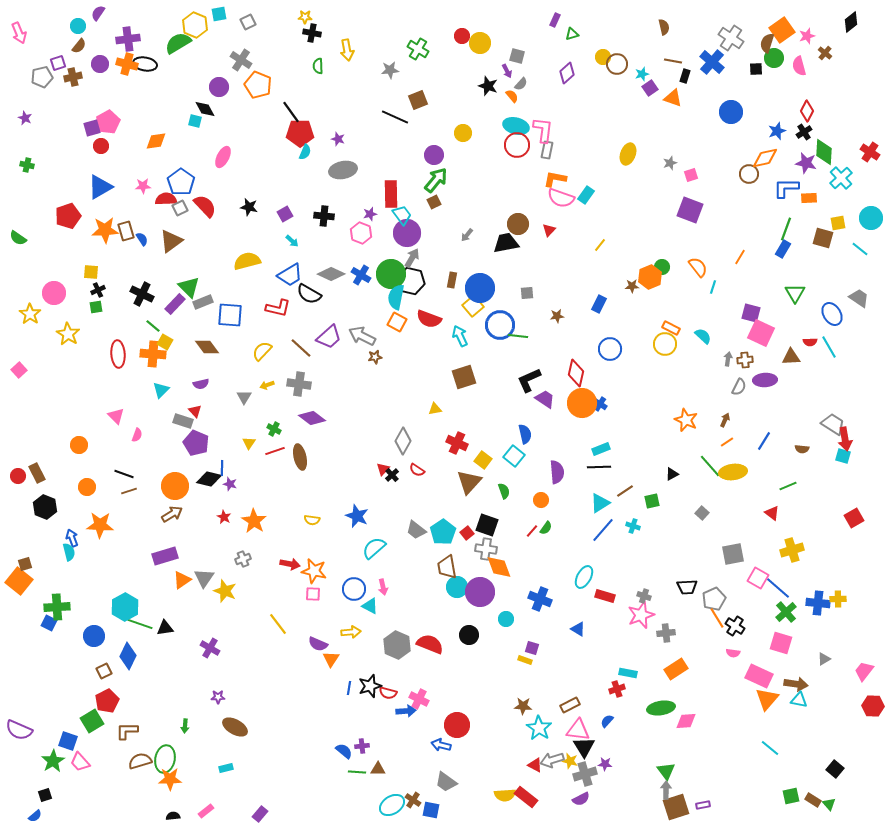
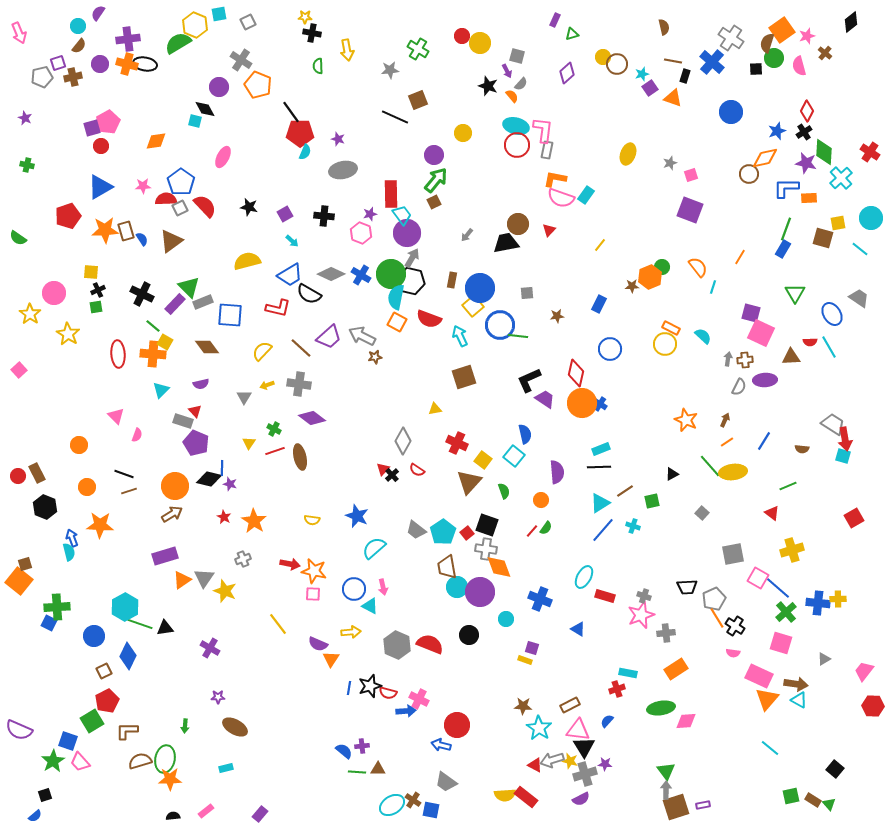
cyan triangle at (799, 700): rotated 18 degrees clockwise
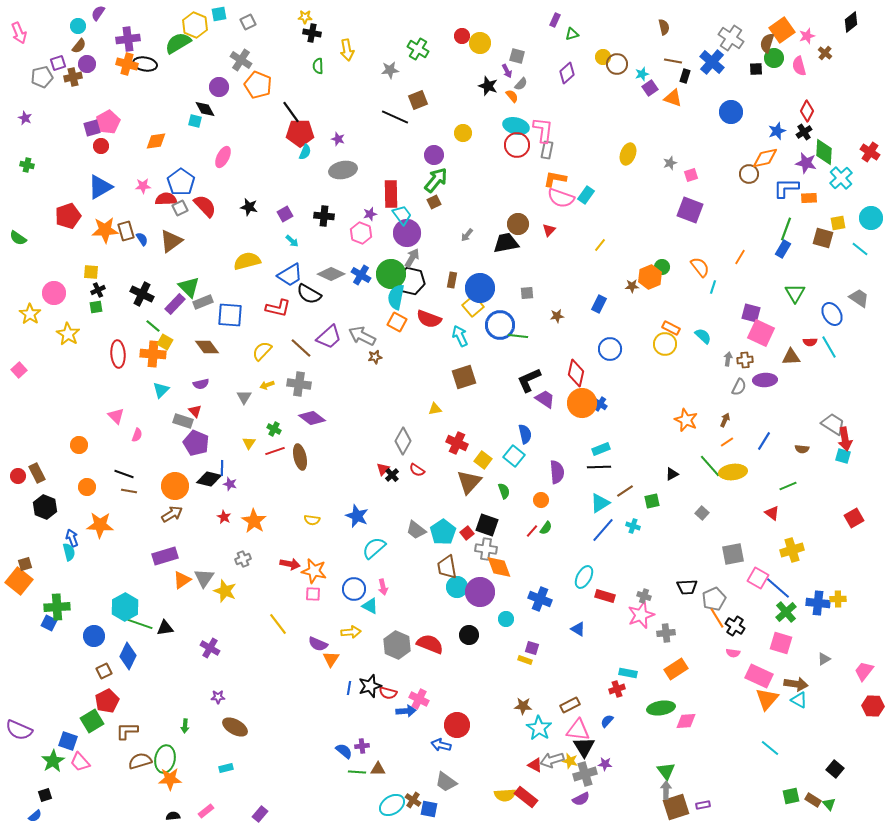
purple circle at (100, 64): moved 13 px left
orange semicircle at (698, 267): moved 2 px right
brown line at (129, 491): rotated 28 degrees clockwise
blue square at (431, 810): moved 2 px left, 1 px up
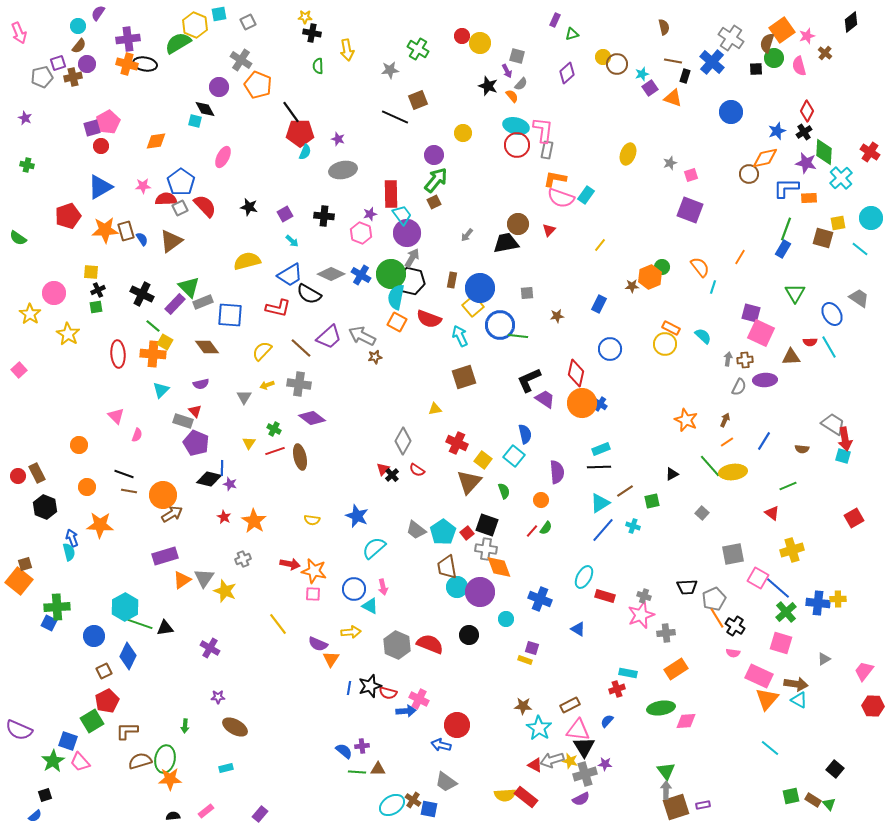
orange circle at (175, 486): moved 12 px left, 9 px down
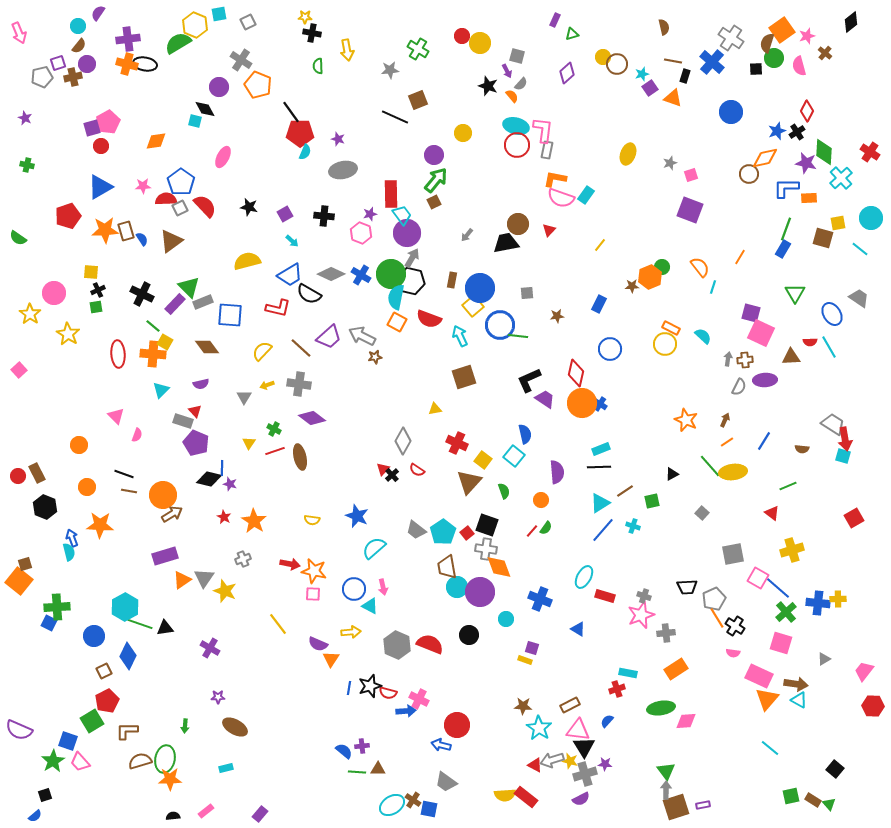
black cross at (804, 132): moved 7 px left
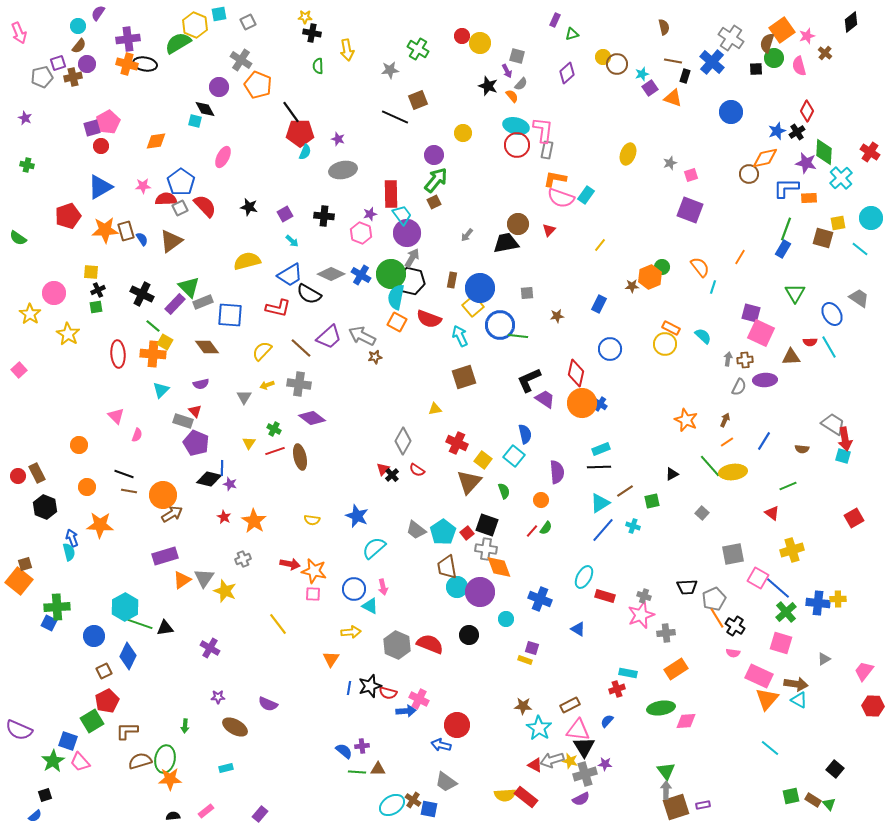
purple semicircle at (318, 644): moved 50 px left, 60 px down
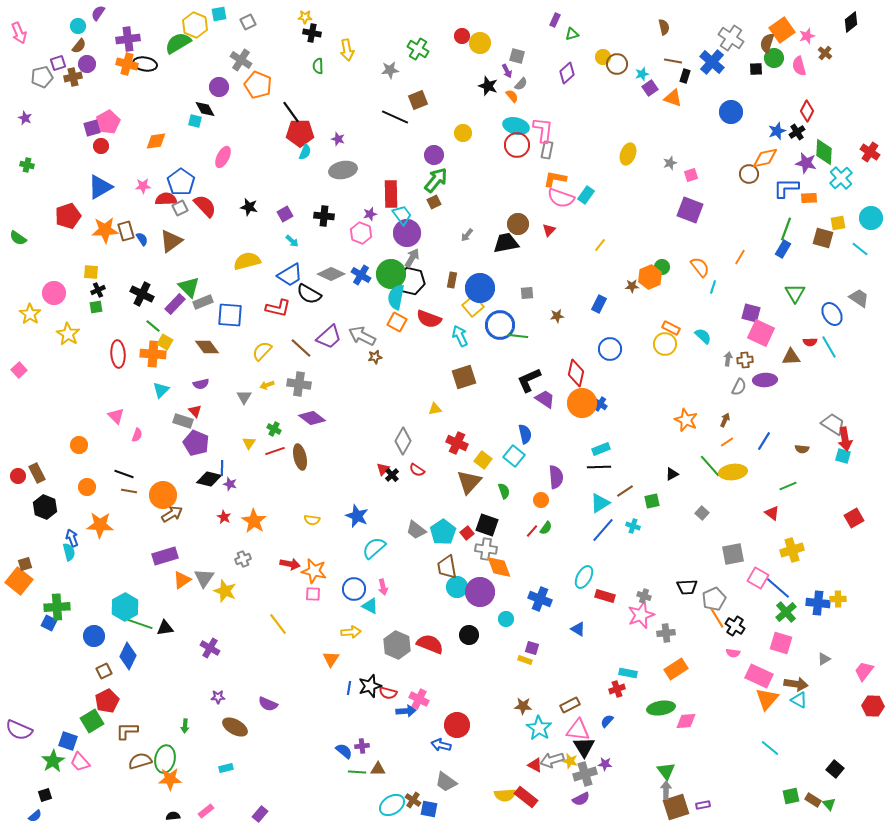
purple semicircle at (557, 472): moved 1 px left, 5 px down
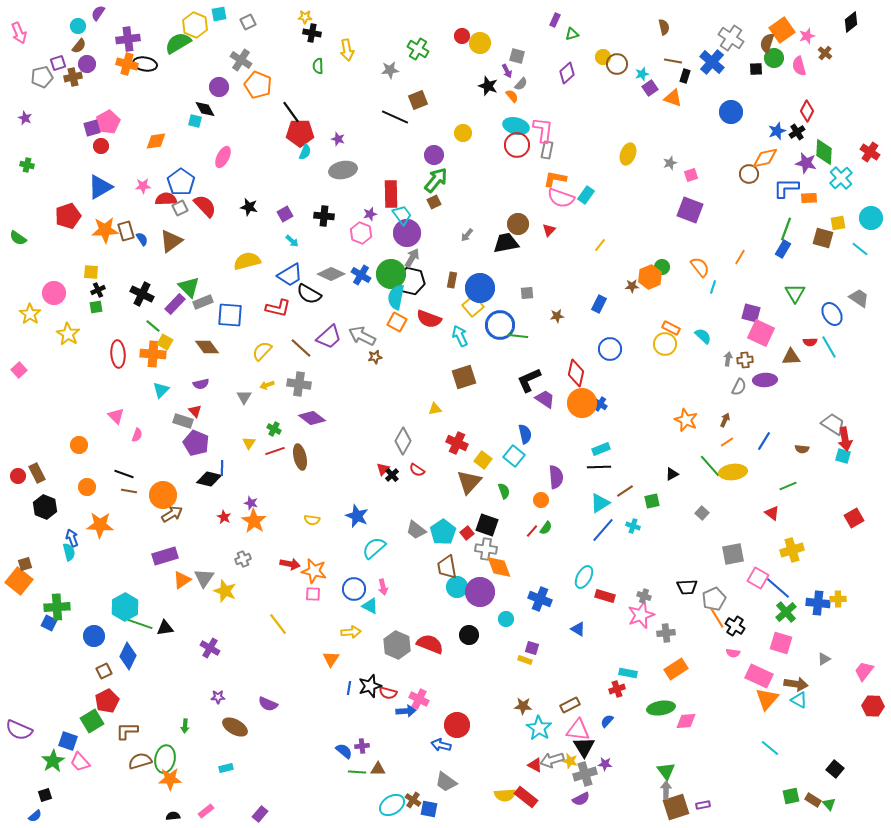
purple star at (230, 484): moved 21 px right, 19 px down
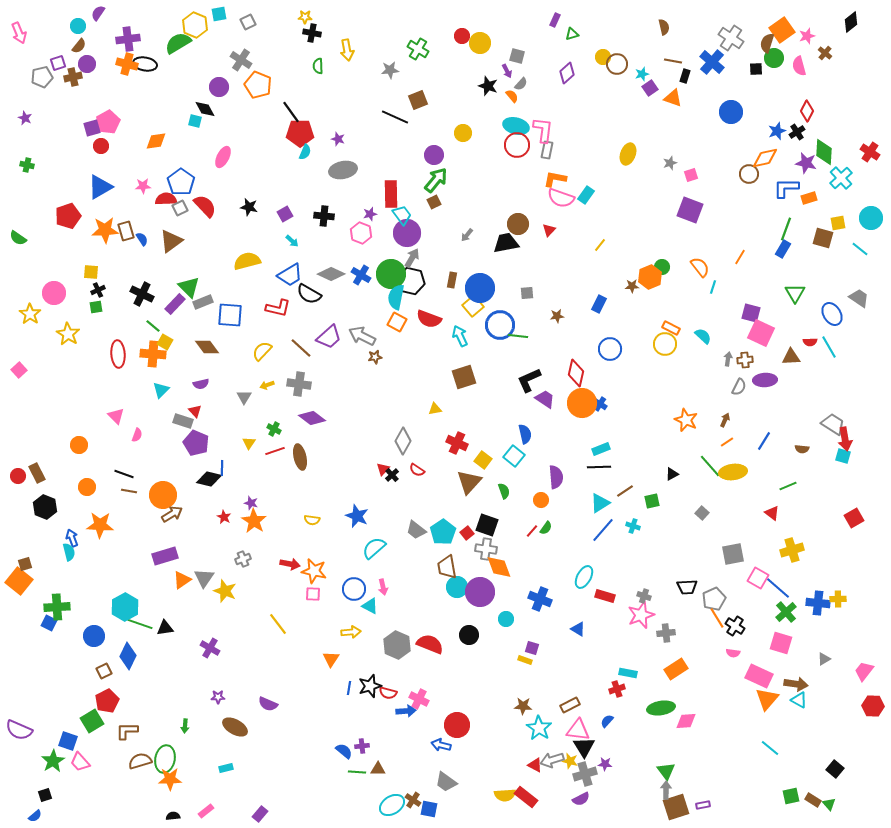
orange rectangle at (809, 198): rotated 14 degrees counterclockwise
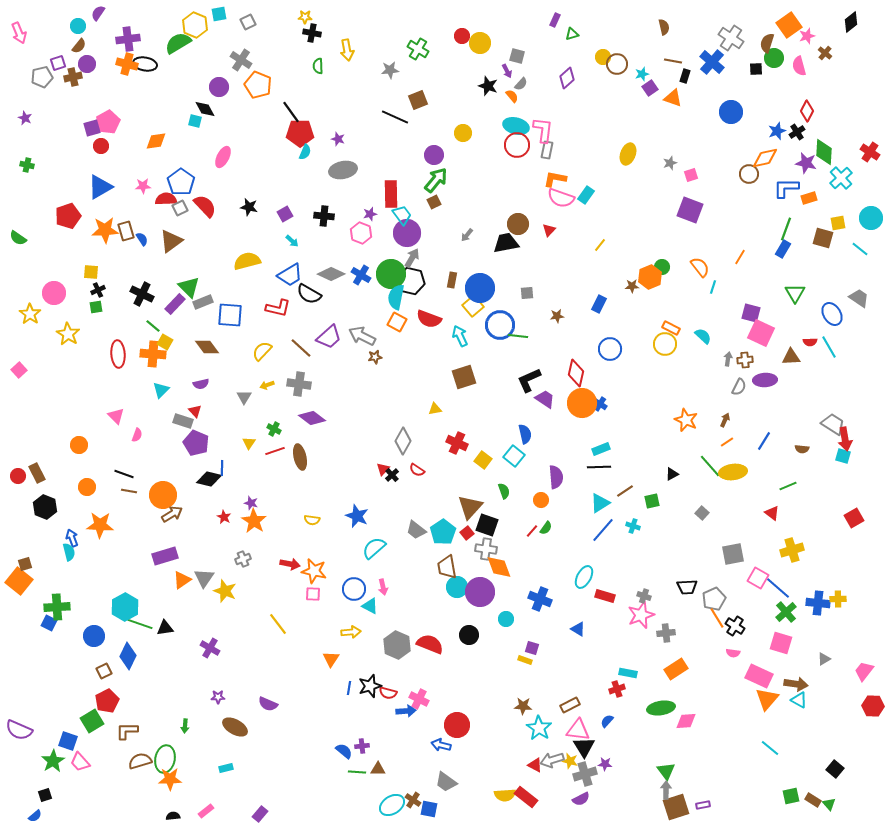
orange square at (782, 30): moved 7 px right, 5 px up
purple diamond at (567, 73): moved 5 px down
brown triangle at (469, 482): moved 1 px right, 25 px down
